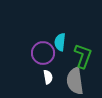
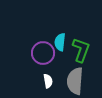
green L-shape: moved 2 px left, 6 px up
white semicircle: moved 4 px down
gray semicircle: rotated 12 degrees clockwise
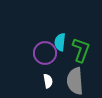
purple circle: moved 2 px right
gray semicircle: rotated 8 degrees counterclockwise
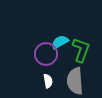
cyan semicircle: rotated 54 degrees clockwise
purple circle: moved 1 px right, 1 px down
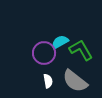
green L-shape: rotated 50 degrees counterclockwise
purple circle: moved 2 px left, 1 px up
gray semicircle: rotated 48 degrees counterclockwise
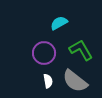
cyan semicircle: moved 1 px left, 19 px up
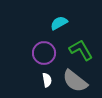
white semicircle: moved 1 px left, 1 px up
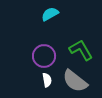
cyan semicircle: moved 9 px left, 9 px up
purple circle: moved 3 px down
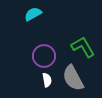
cyan semicircle: moved 17 px left
green L-shape: moved 2 px right, 3 px up
gray semicircle: moved 2 px left, 3 px up; rotated 24 degrees clockwise
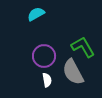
cyan semicircle: moved 3 px right
gray semicircle: moved 6 px up
